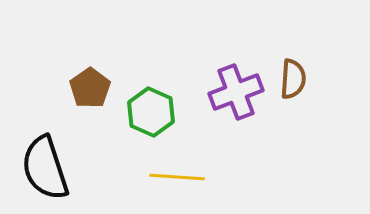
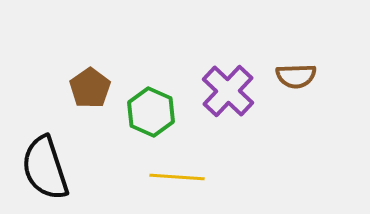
brown semicircle: moved 3 px right, 3 px up; rotated 84 degrees clockwise
purple cross: moved 8 px left, 1 px up; rotated 26 degrees counterclockwise
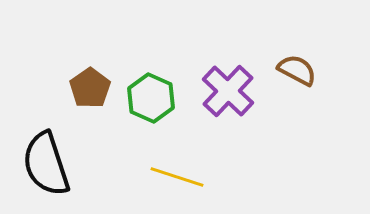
brown semicircle: moved 1 px right, 6 px up; rotated 150 degrees counterclockwise
green hexagon: moved 14 px up
black semicircle: moved 1 px right, 4 px up
yellow line: rotated 14 degrees clockwise
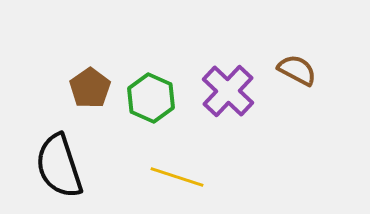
black semicircle: moved 13 px right, 2 px down
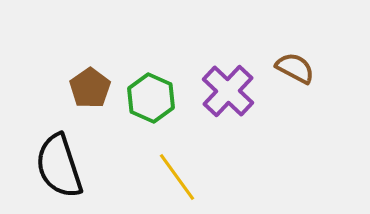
brown semicircle: moved 2 px left, 2 px up
yellow line: rotated 36 degrees clockwise
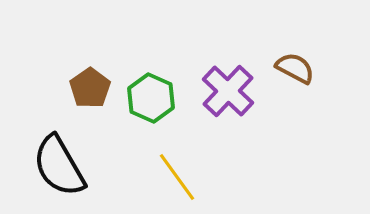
black semicircle: rotated 12 degrees counterclockwise
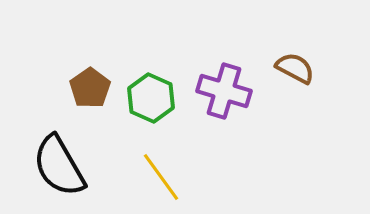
purple cross: moved 4 px left; rotated 26 degrees counterclockwise
yellow line: moved 16 px left
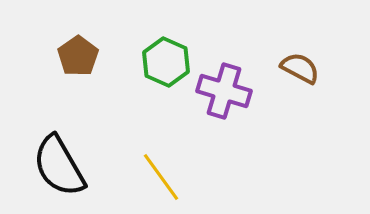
brown semicircle: moved 5 px right
brown pentagon: moved 12 px left, 32 px up
green hexagon: moved 15 px right, 36 px up
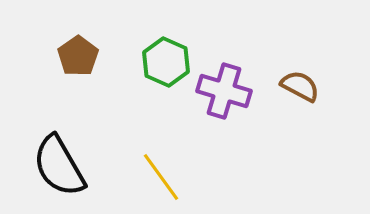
brown semicircle: moved 18 px down
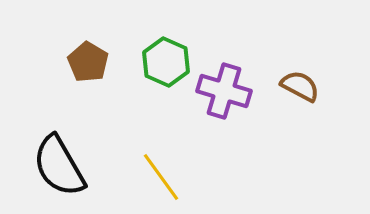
brown pentagon: moved 10 px right, 6 px down; rotated 6 degrees counterclockwise
